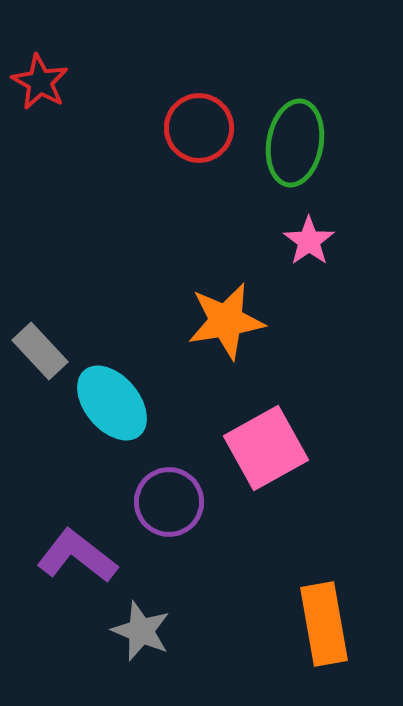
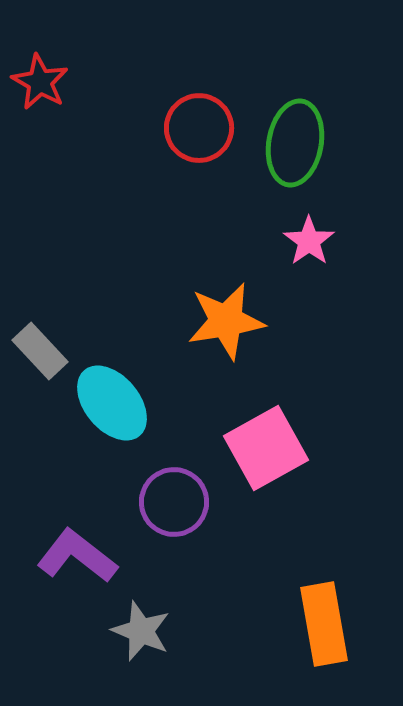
purple circle: moved 5 px right
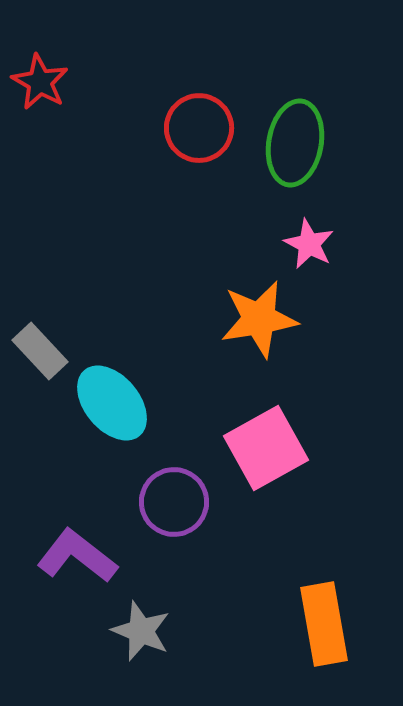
pink star: moved 3 px down; rotated 9 degrees counterclockwise
orange star: moved 33 px right, 2 px up
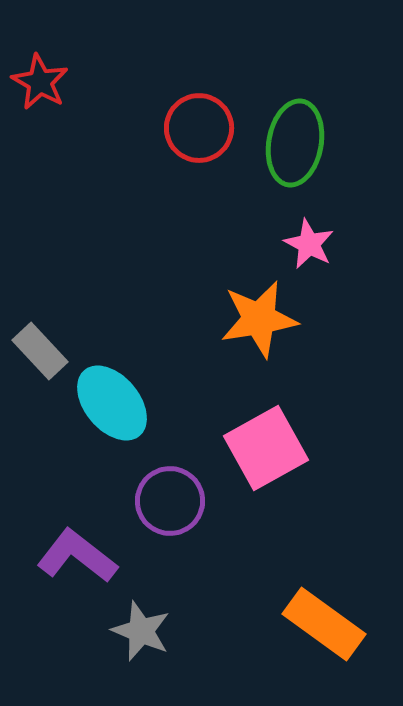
purple circle: moved 4 px left, 1 px up
orange rectangle: rotated 44 degrees counterclockwise
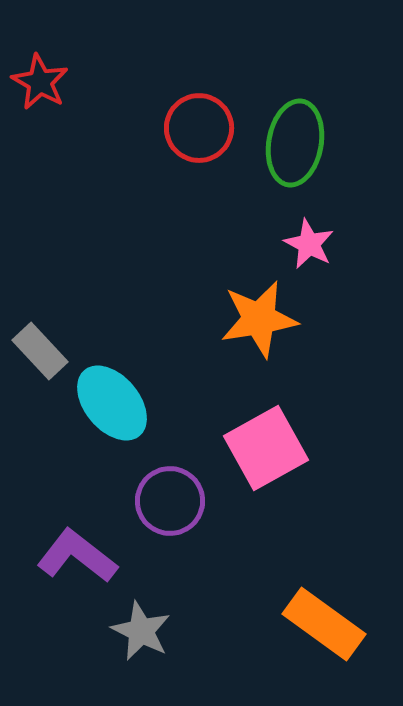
gray star: rotated 4 degrees clockwise
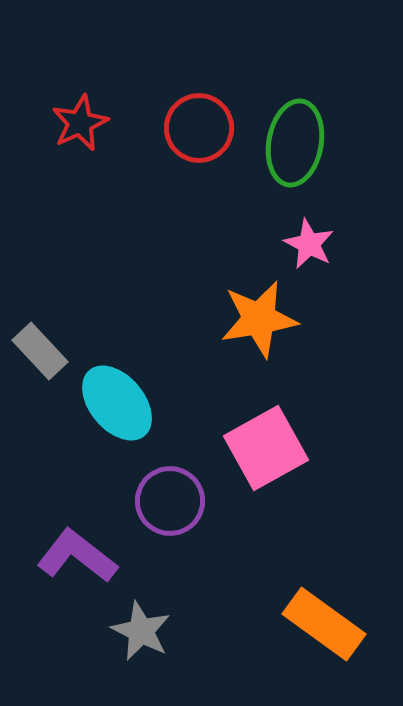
red star: moved 40 px right, 41 px down; rotated 18 degrees clockwise
cyan ellipse: moved 5 px right
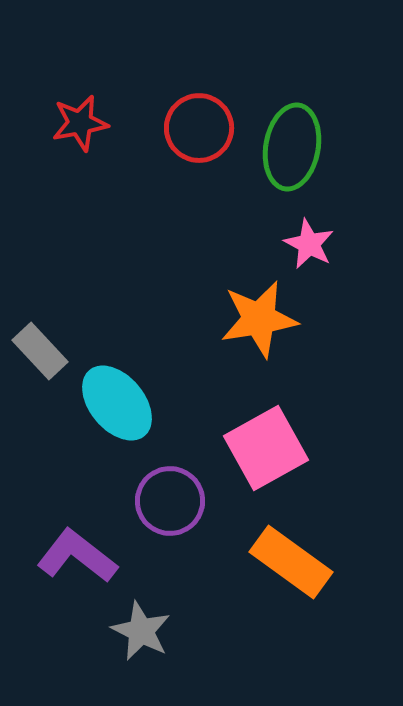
red star: rotated 14 degrees clockwise
green ellipse: moved 3 px left, 4 px down
orange rectangle: moved 33 px left, 62 px up
